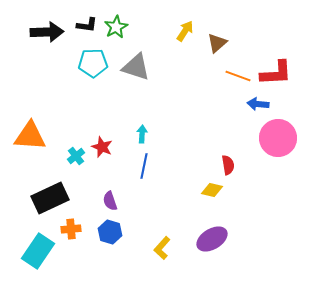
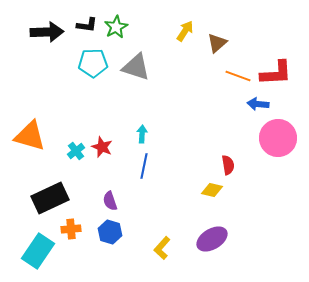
orange triangle: rotated 12 degrees clockwise
cyan cross: moved 5 px up
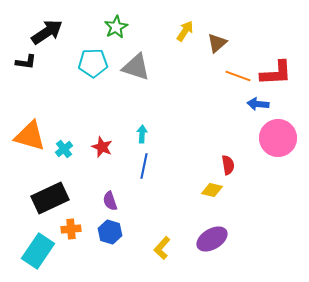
black L-shape: moved 61 px left, 37 px down
black arrow: rotated 32 degrees counterclockwise
cyan cross: moved 12 px left, 2 px up
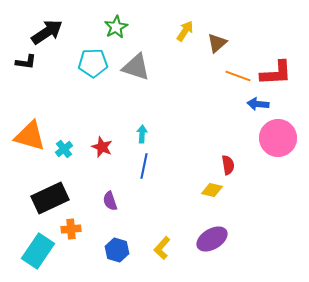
blue hexagon: moved 7 px right, 18 px down
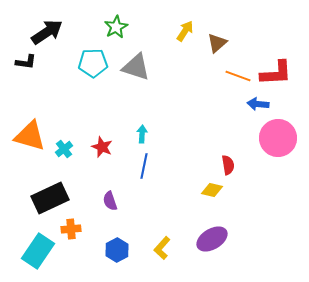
blue hexagon: rotated 15 degrees clockwise
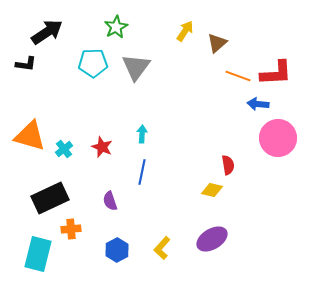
black L-shape: moved 2 px down
gray triangle: rotated 48 degrees clockwise
blue line: moved 2 px left, 6 px down
cyan rectangle: moved 3 px down; rotated 20 degrees counterclockwise
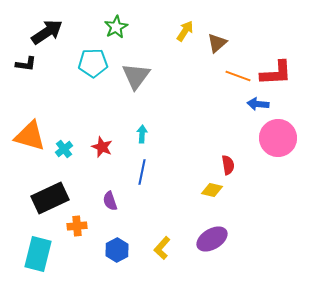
gray triangle: moved 9 px down
orange cross: moved 6 px right, 3 px up
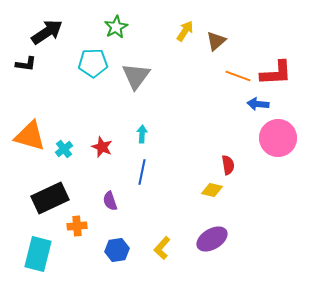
brown triangle: moved 1 px left, 2 px up
blue hexagon: rotated 20 degrees clockwise
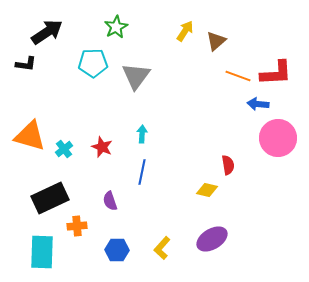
yellow diamond: moved 5 px left
blue hexagon: rotated 10 degrees clockwise
cyan rectangle: moved 4 px right, 2 px up; rotated 12 degrees counterclockwise
